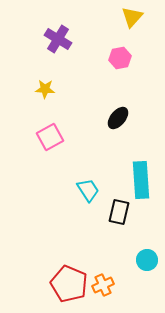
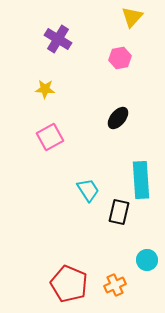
orange cross: moved 12 px right
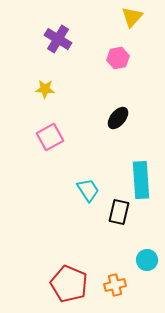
pink hexagon: moved 2 px left
orange cross: rotated 10 degrees clockwise
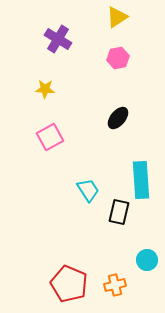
yellow triangle: moved 15 px left; rotated 15 degrees clockwise
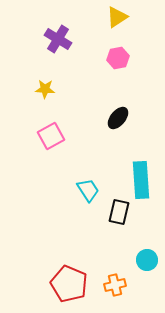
pink square: moved 1 px right, 1 px up
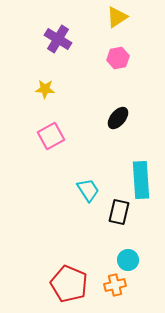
cyan circle: moved 19 px left
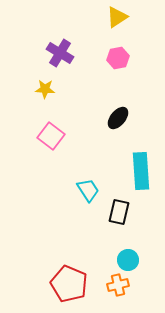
purple cross: moved 2 px right, 14 px down
pink square: rotated 24 degrees counterclockwise
cyan rectangle: moved 9 px up
orange cross: moved 3 px right
